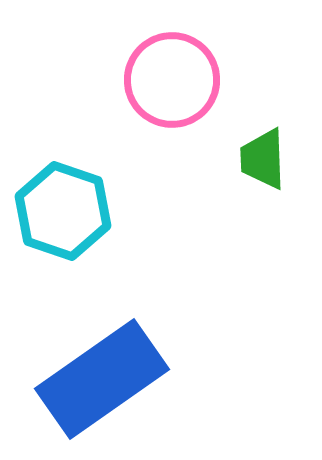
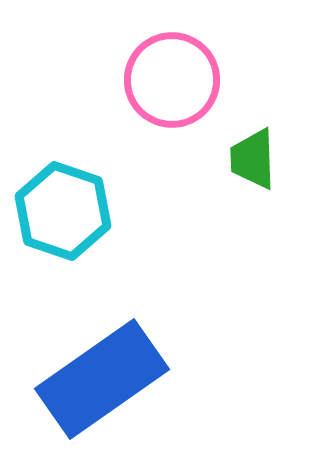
green trapezoid: moved 10 px left
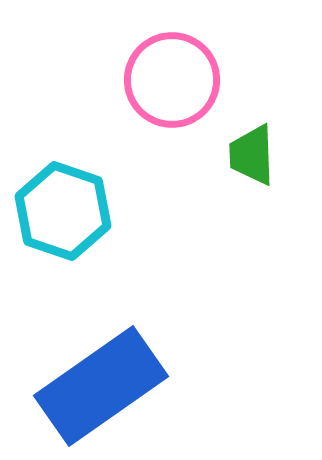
green trapezoid: moved 1 px left, 4 px up
blue rectangle: moved 1 px left, 7 px down
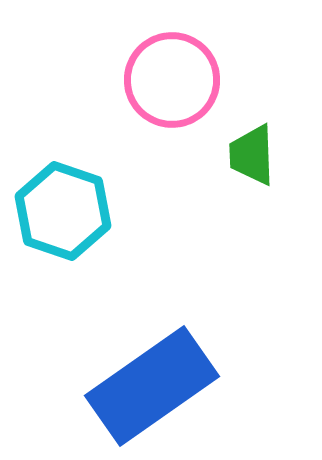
blue rectangle: moved 51 px right
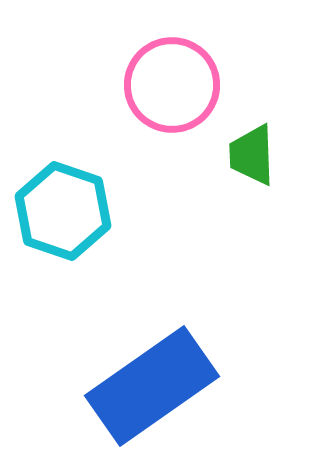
pink circle: moved 5 px down
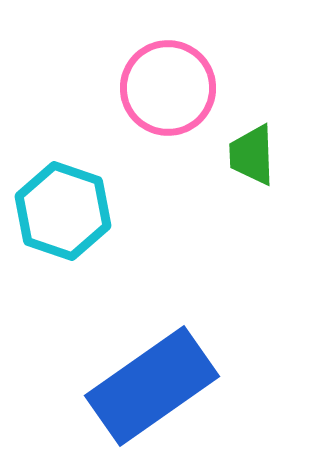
pink circle: moved 4 px left, 3 px down
